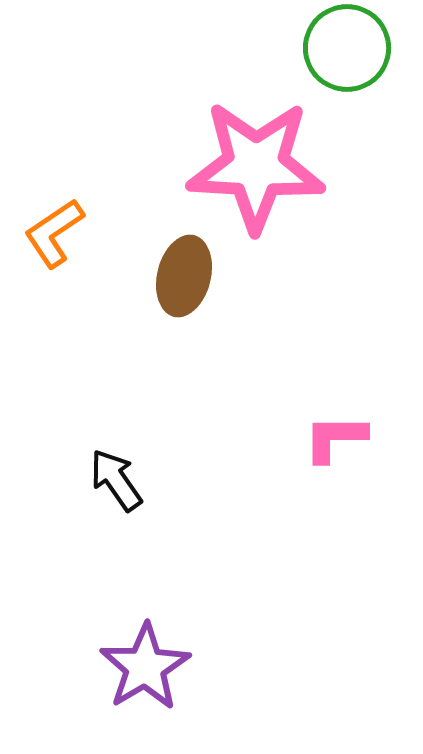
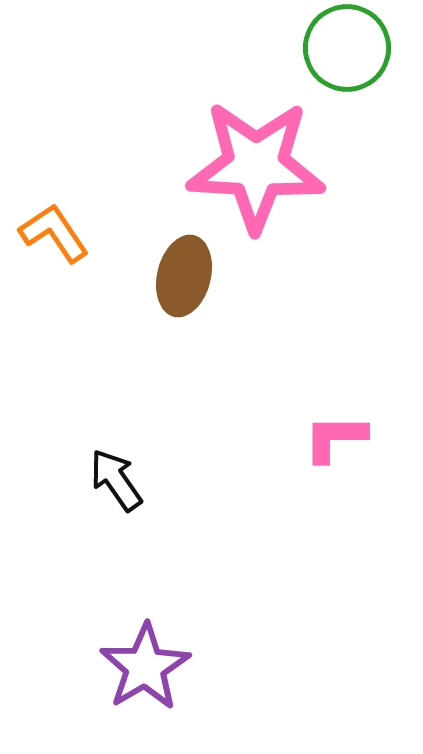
orange L-shape: rotated 90 degrees clockwise
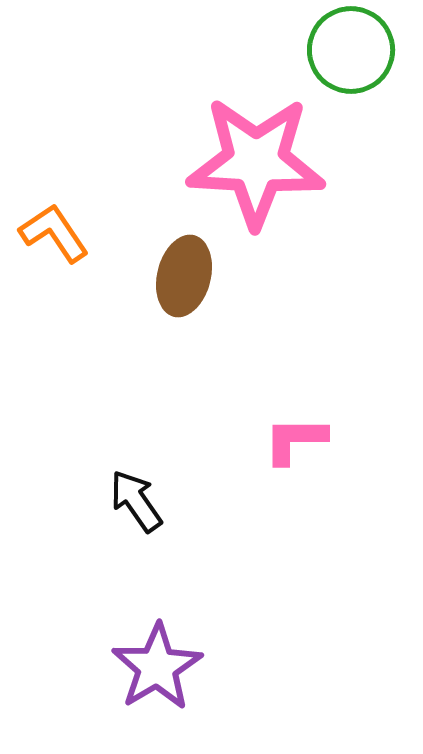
green circle: moved 4 px right, 2 px down
pink star: moved 4 px up
pink L-shape: moved 40 px left, 2 px down
black arrow: moved 20 px right, 21 px down
purple star: moved 12 px right
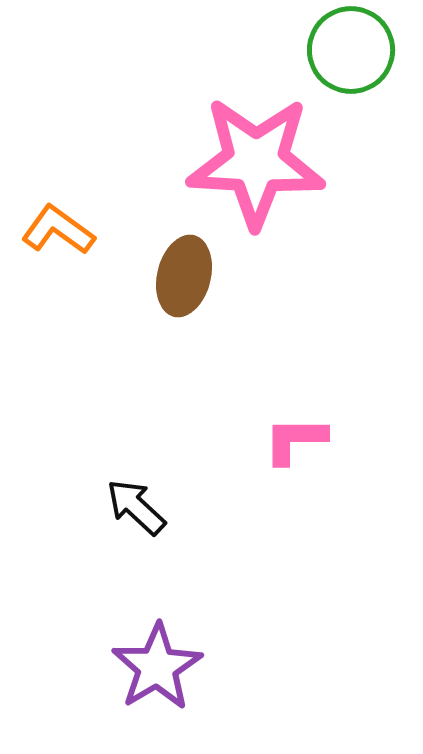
orange L-shape: moved 4 px right, 3 px up; rotated 20 degrees counterclockwise
black arrow: moved 6 px down; rotated 12 degrees counterclockwise
